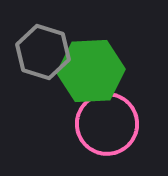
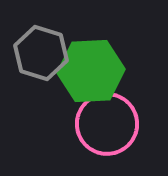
gray hexagon: moved 2 px left, 1 px down
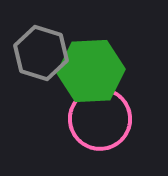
pink circle: moved 7 px left, 5 px up
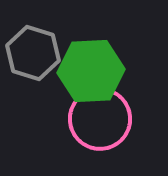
gray hexagon: moved 8 px left
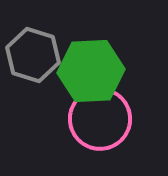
gray hexagon: moved 2 px down
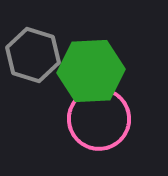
pink circle: moved 1 px left
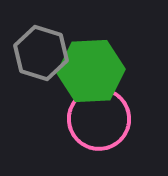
gray hexagon: moved 8 px right, 2 px up
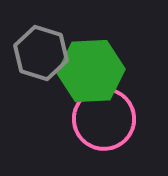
pink circle: moved 5 px right
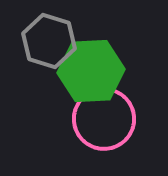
gray hexagon: moved 8 px right, 12 px up
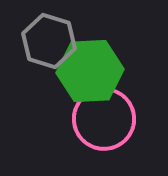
green hexagon: moved 1 px left
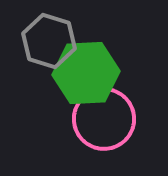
green hexagon: moved 4 px left, 2 px down
